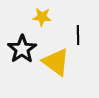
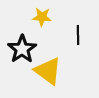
yellow triangle: moved 8 px left, 9 px down
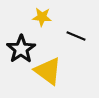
black line: moved 2 px left, 1 px down; rotated 66 degrees counterclockwise
black star: moved 1 px left
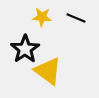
black line: moved 18 px up
black star: moved 4 px right
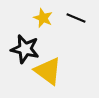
yellow star: moved 1 px right, 1 px down; rotated 18 degrees clockwise
black star: rotated 24 degrees counterclockwise
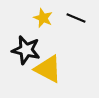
black star: moved 1 px right, 1 px down
yellow triangle: moved 2 px up; rotated 8 degrees counterclockwise
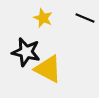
black line: moved 9 px right
black star: moved 2 px down
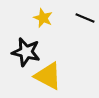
yellow triangle: moved 7 px down
